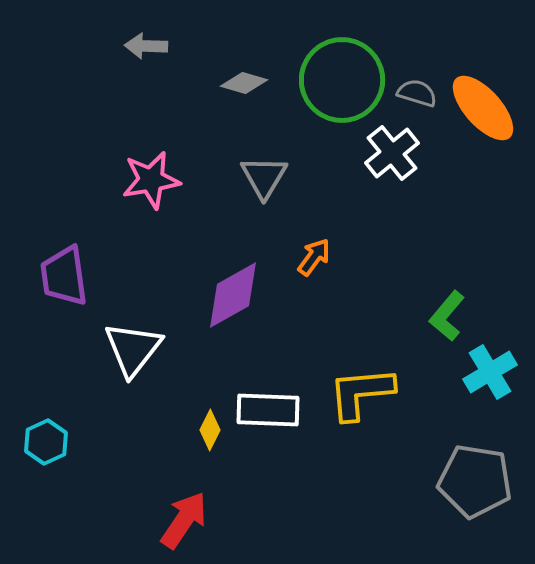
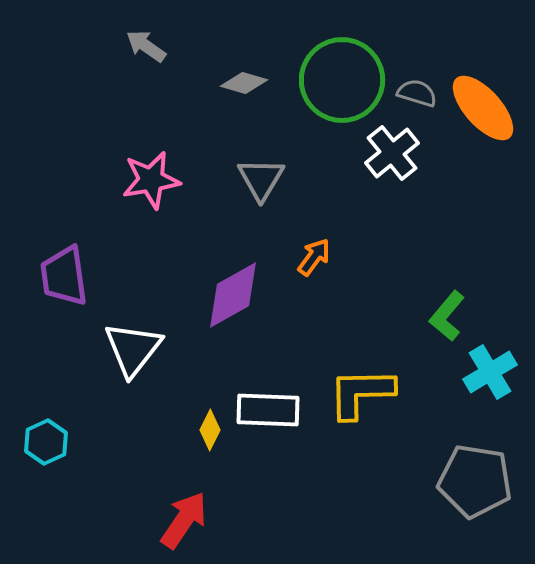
gray arrow: rotated 33 degrees clockwise
gray triangle: moved 3 px left, 2 px down
yellow L-shape: rotated 4 degrees clockwise
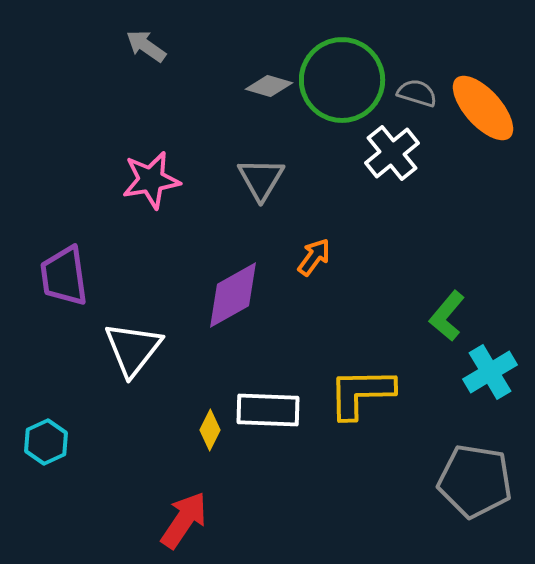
gray diamond: moved 25 px right, 3 px down
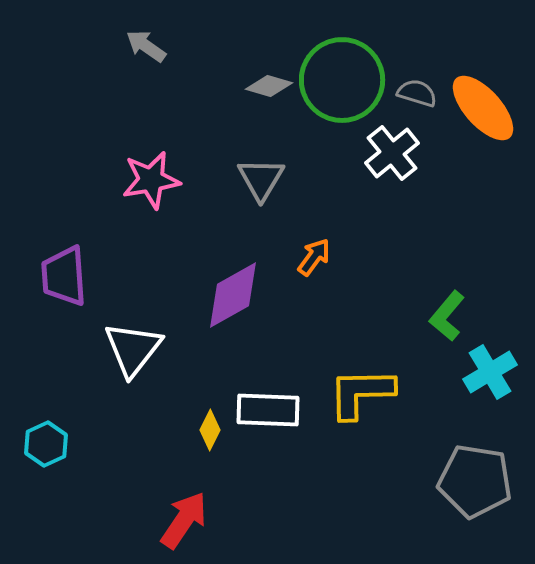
purple trapezoid: rotated 4 degrees clockwise
cyan hexagon: moved 2 px down
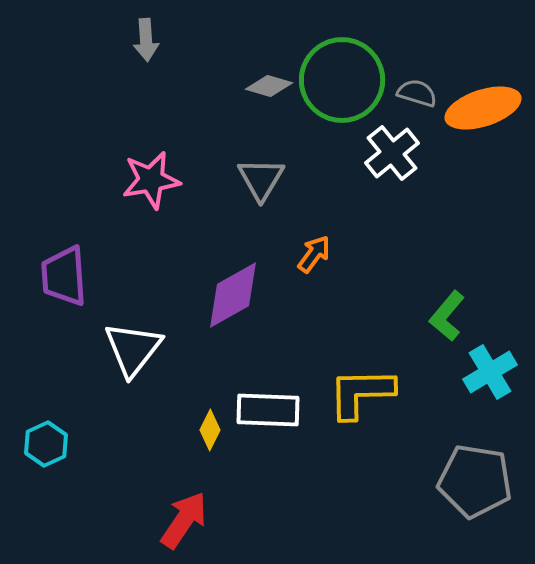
gray arrow: moved 6 px up; rotated 129 degrees counterclockwise
orange ellipse: rotated 66 degrees counterclockwise
orange arrow: moved 3 px up
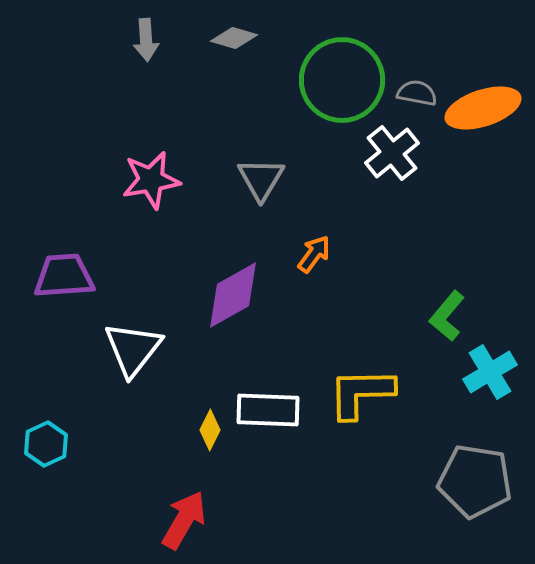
gray diamond: moved 35 px left, 48 px up
gray semicircle: rotated 6 degrees counterclockwise
purple trapezoid: rotated 90 degrees clockwise
red arrow: rotated 4 degrees counterclockwise
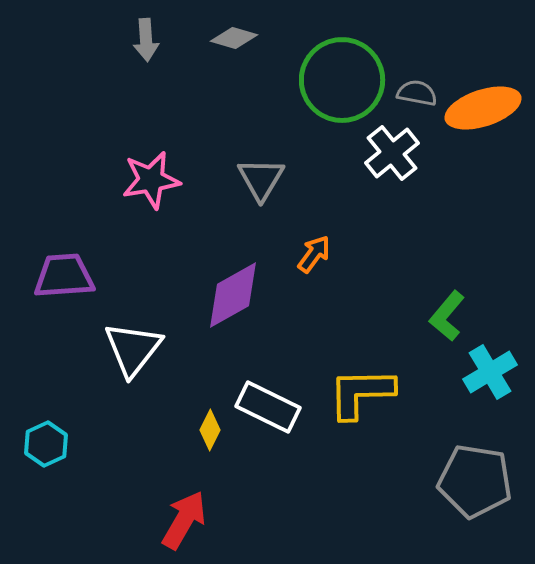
white rectangle: moved 3 px up; rotated 24 degrees clockwise
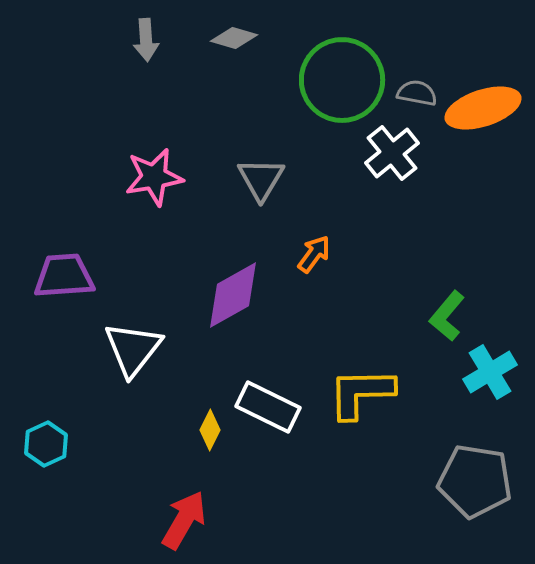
pink star: moved 3 px right, 3 px up
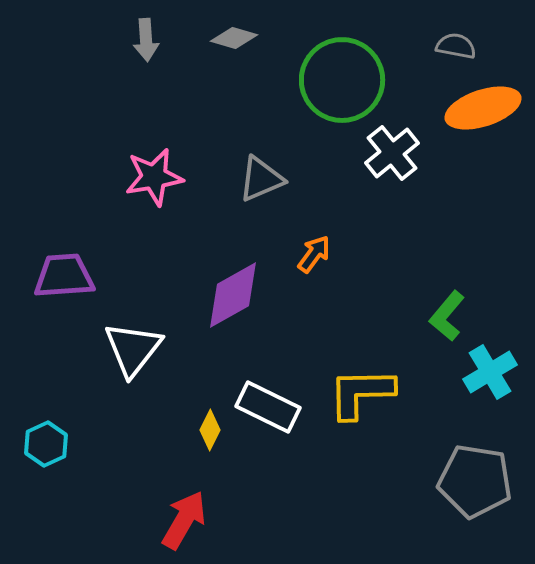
gray semicircle: moved 39 px right, 47 px up
gray triangle: rotated 36 degrees clockwise
